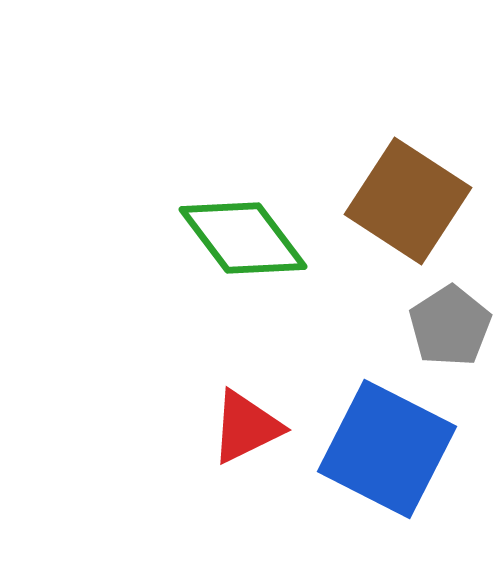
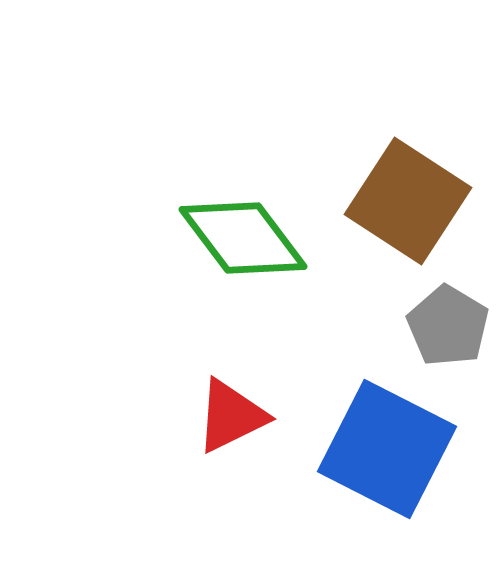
gray pentagon: moved 2 px left; rotated 8 degrees counterclockwise
red triangle: moved 15 px left, 11 px up
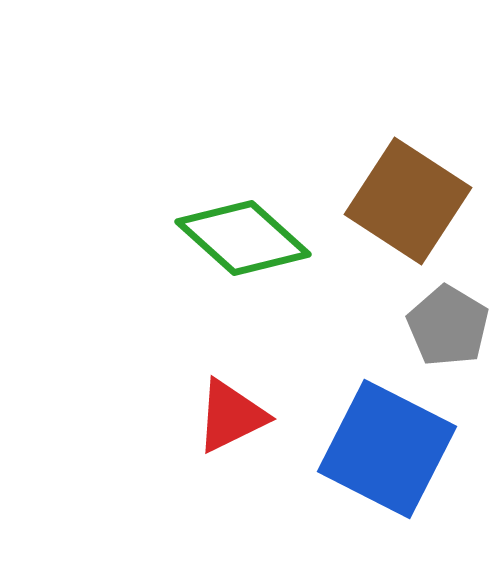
green diamond: rotated 11 degrees counterclockwise
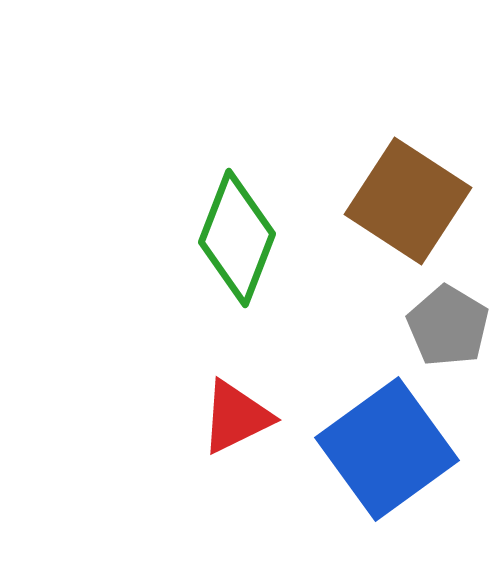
green diamond: moved 6 px left; rotated 69 degrees clockwise
red triangle: moved 5 px right, 1 px down
blue square: rotated 27 degrees clockwise
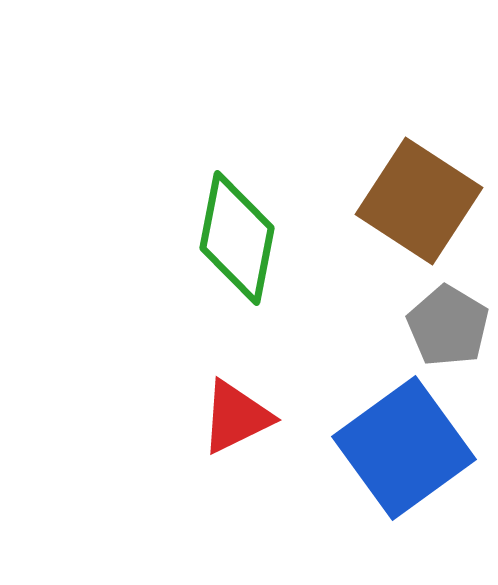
brown square: moved 11 px right
green diamond: rotated 10 degrees counterclockwise
blue square: moved 17 px right, 1 px up
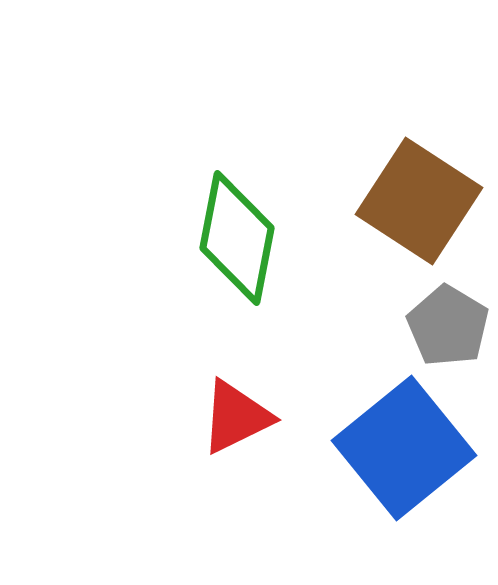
blue square: rotated 3 degrees counterclockwise
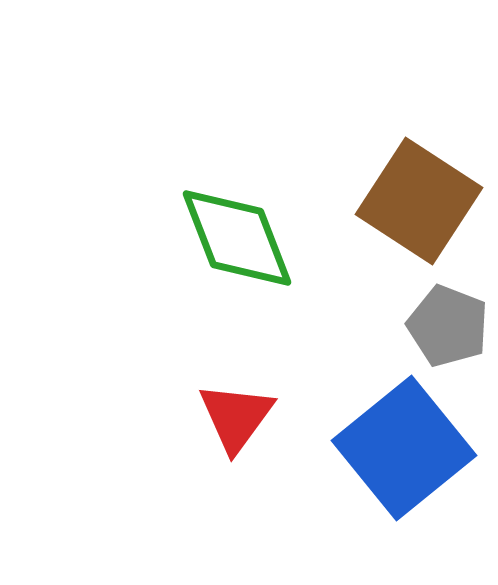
green diamond: rotated 32 degrees counterclockwise
gray pentagon: rotated 10 degrees counterclockwise
red triangle: rotated 28 degrees counterclockwise
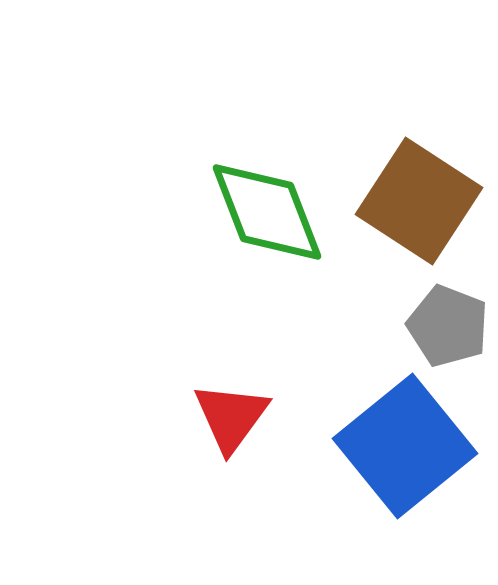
green diamond: moved 30 px right, 26 px up
red triangle: moved 5 px left
blue square: moved 1 px right, 2 px up
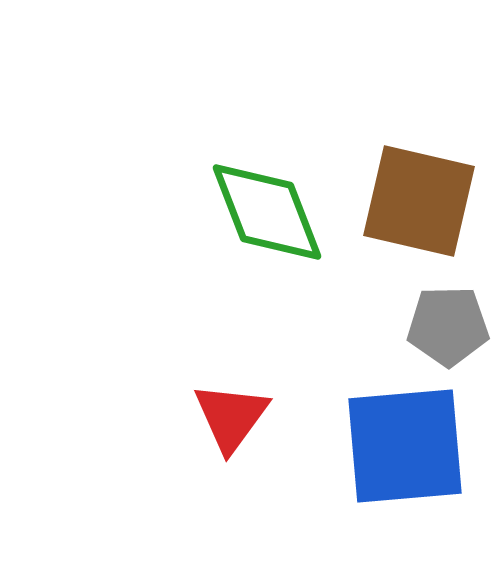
brown square: rotated 20 degrees counterclockwise
gray pentagon: rotated 22 degrees counterclockwise
blue square: rotated 34 degrees clockwise
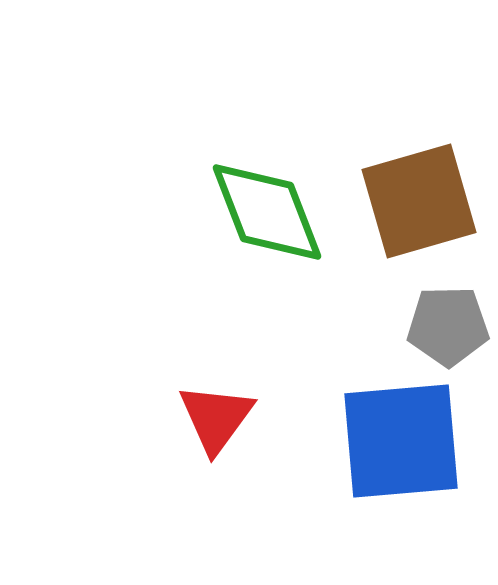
brown square: rotated 29 degrees counterclockwise
red triangle: moved 15 px left, 1 px down
blue square: moved 4 px left, 5 px up
